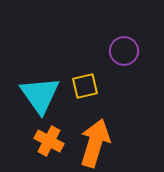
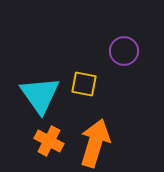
yellow square: moved 1 px left, 2 px up; rotated 24 degrees clockwise
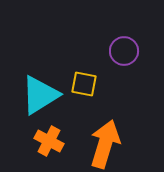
cyan triangle: rotated 33 degrees clockwise
orange arrow: moved 10 px right, 1 px down
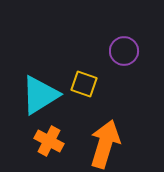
yellow square: rotated 8 degrees clockwise
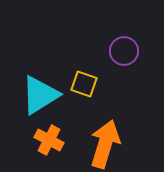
orange cross: moved 1 px up
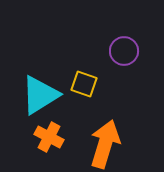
orange cross: moved 3 px up
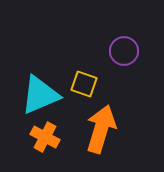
cyan triangle: rotated 9 degrees clockwise
orange cross: moved 4 px left
orange arrow: moved 4 px left, 15 px up
